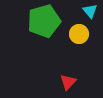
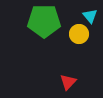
cyan triangle: moved 5 px down
green pentagon: rotated 16 degrees clockwise
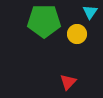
cyan triangle: moved 4 px up; rotated 14 degrees clockwise
yellow circle: moved 2 px left
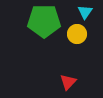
cyan triangle: moved 5 px left
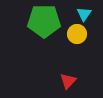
cyan triangle: moved 1 px left, 2 px down
red triangle: moved 1 px up
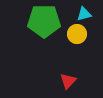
cyan triangle: rotated 42 degrees clockwise
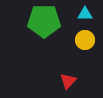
cyan triangle: moved 1 px right; rotated 14 degrees clockwise
yellow circle: moved 8 px right, 6 px down
